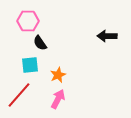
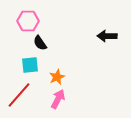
orange star: moved 1 px left, 2 px down
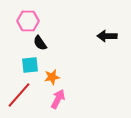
orange star: moved 5 px left; rotated 14 degrees clockwise
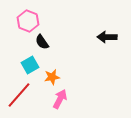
pink hexagon: rotated 20 degrees clockwise
black arrow: moved 1 px down
black semicircle: moved 2 px right, 1 px up
cyan square: rotated 24 degrees counterclockwise
pink arrow: moved 2 px right
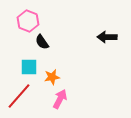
cyan square: moved 1 px left, 2 px down; rotated 30 degrees clockwise
red line: moved 1 px down
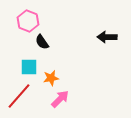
orange star: moved 1 px left, 1 px down
pink arrow: rotated 18 degrees clockwise
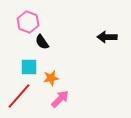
pink hexagon: moved 1 px down
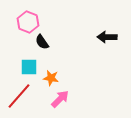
orange star: rotated 21 degrees clockwise
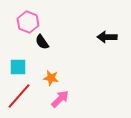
cyan square: moved 11 px left
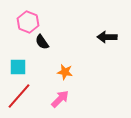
orange star: moved 14 px right, 6 px up
